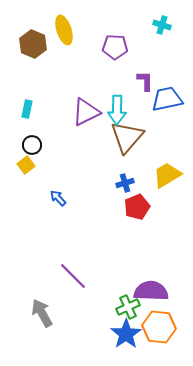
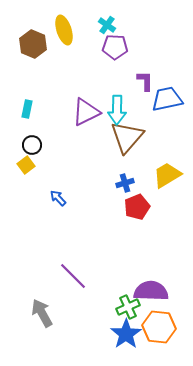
cyan cross: moved 55 px left; rotated 18 degrees clockwise
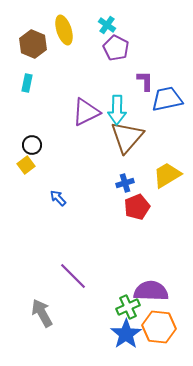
purple pentagon: moved 1 px right, 1 px down; rotated 25 degrees clockwise
cyan rectangle: moved 26 px up
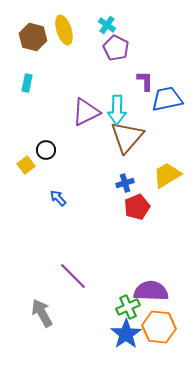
brown hexagon: moved 7 px up; rotated 8 degrees counterclockwise
black circle: moved 14 px right, 5 px down
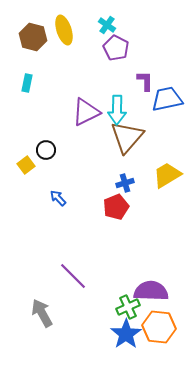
red pentagon: moved 21 px left
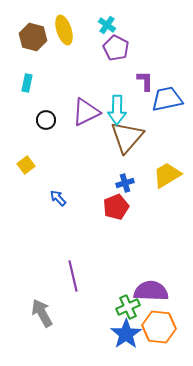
black circle: moved 30 px up
purple line: rotated 32 degrees clockwise
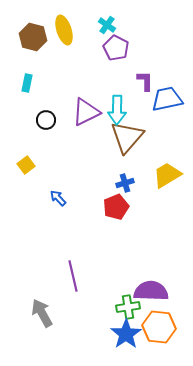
green cross: rotated 15 degrees clockwise
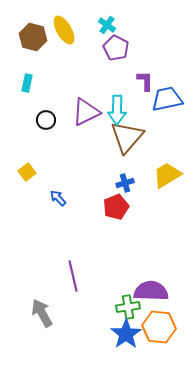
yellow ellipse: rotated 12 degrees counterclockwise
yellow square: moved 1 px right, 7 px down
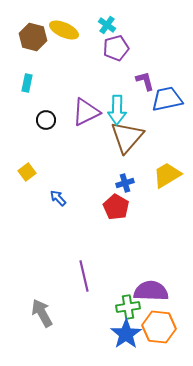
yellow ellipse: rotated 36 degrees counterclockwise
purple pentagon: rotated 30 degrees clockwise
purple L-shape: rotated 15 degrees counterclockwise
red pentagon: rotated 20 degrees counterclockwise
purple line: moved 11 px right
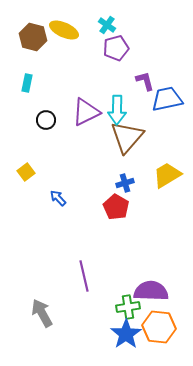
yellow square: moved 1 px left
